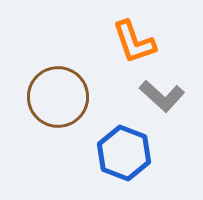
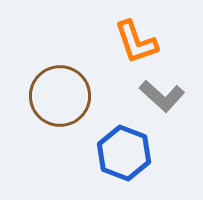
orange L-shape: moved 2 px right
brown circle: moved 2 px right, 1 px up
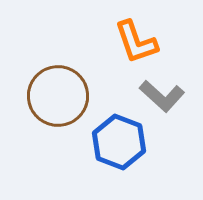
brown circle: moved 2 px left
blue hexagon: moved 5 px left, 11 px up
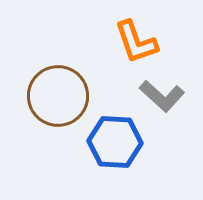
blue hexagon: moved 4 px left; rotated 18 degrees counterclockwise
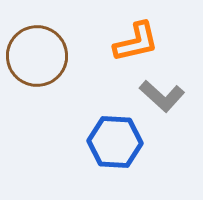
orange L-shape: rotated 84 degrees counterclockwise
brown circle: moved 21 px left, 40 px up
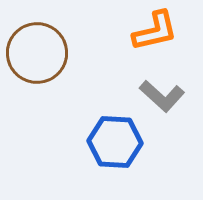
orange L-shape: moved 19 px right, 11 px up
brown circle: moved 3 px up
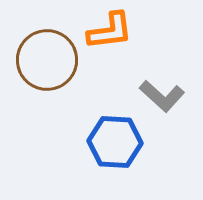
orange L-shape: moved 45 px left; rotated 6 degrees clockwise
brown circle: moved 10 px right, 7 px down
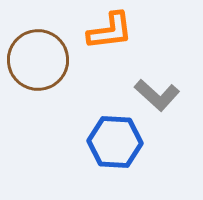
brown circle: moved 9 px left
gray L-shape: moved 5 px left, 1 px up
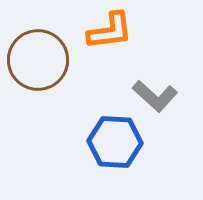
gray L-shape: moved 2 px left, 1 px down
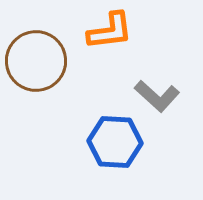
brown circle: moved 2 px left, 1 px down
gray L-shape: moved 2 px right
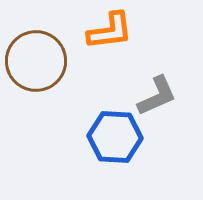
gray L-shape: rotated 66 degrees counterclockwise
blue hexagon: moved 5 px up
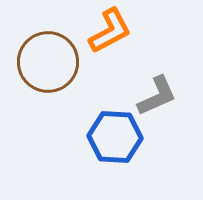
orange L-shape: rotated 21 degrees counterclockwise
brown circle: moved 12 px right, 1 px down
